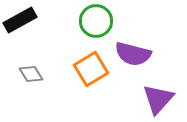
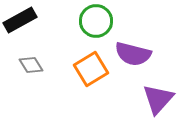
gray diamond: moved 9 px up
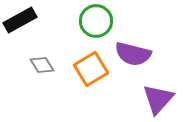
gray diamond: moved 11 px right
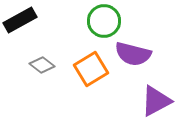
green circle: moved 8 px right
gray diamond: rotated 20 degrees counterclockwise
purple triangle: moved 2 px left, 2 px down; rotated 20 degrees clockwise
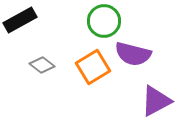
orange square: moved 2 px right, 2 px up
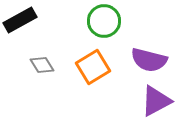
purple semicircle: moved 16 px right, 6 px down
gray diamond: rotated 20 degrees clockwise
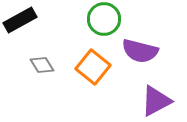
green circle: moved 2 px up
purple semicircle: moved 9 px left, 9 px up
orange square: rotated 20 degrees counterclockwise
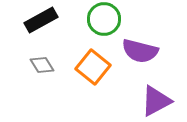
black rectangle: moved 21 px right
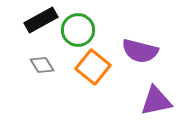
green circle: moved 26 px left, 11 px down
purple triangle: rotated 16 degrees clockwise
